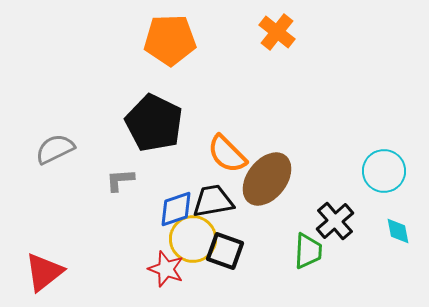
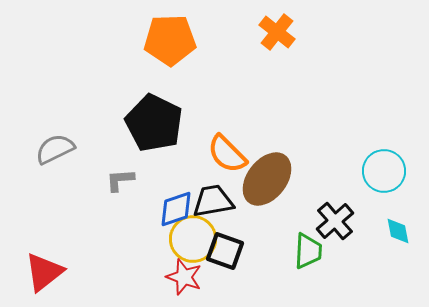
red star: moved 18 px right, 8 px down
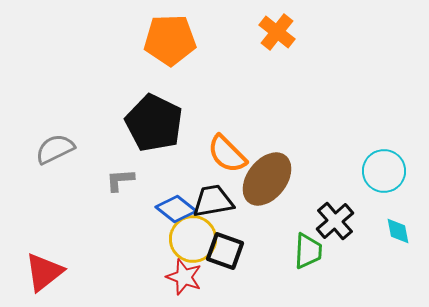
blue diamond: rotated 57 degrees clockwise
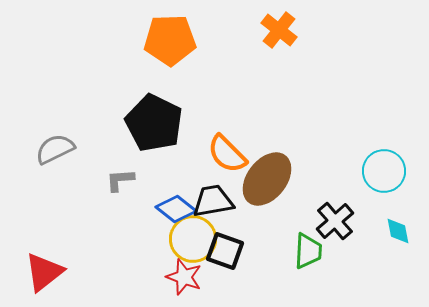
orange cross: moved 2 px right, 2 px up
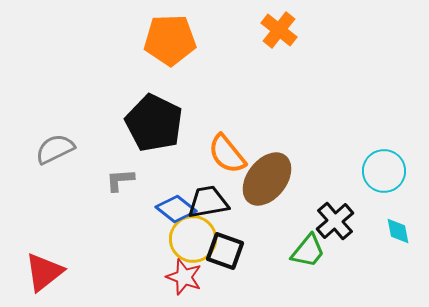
orange semicircle: rotated 6 degrees clockwise
black trapezoid: moved 5 px left, 1 px down
green trapezoid: rotated 36 degrees clockwise
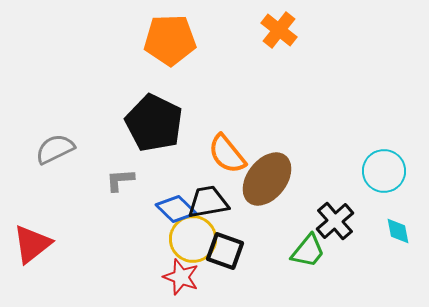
blue diamond: rotated 6 degrees clockwise
red triangle: moved 12 px left, 28 px up
red star: moved 3 px left
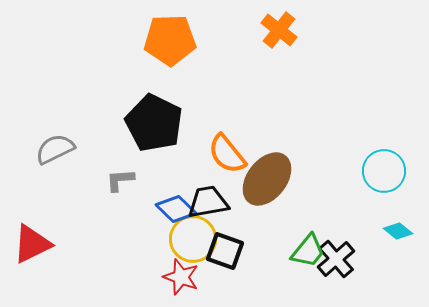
black cross: moved 1 px right, 38 px down
cyan diamond: rotated 40 degrees counterclockwise
red triangle: rotated 12 degrees clockwise
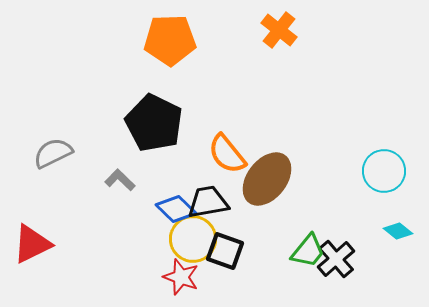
gray semicircle: moved 2 px left, 4 px down
gray L-shape: rotated 48 degrees clockwise
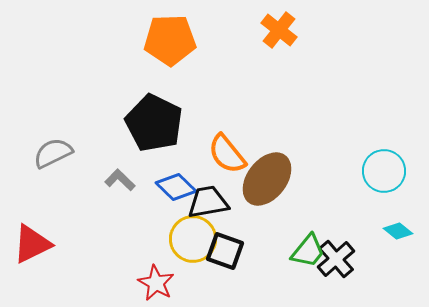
blue diamond: moved 22 px up
red star: moved 25 px left, 6 px down; rotated 9 degrees clockwise
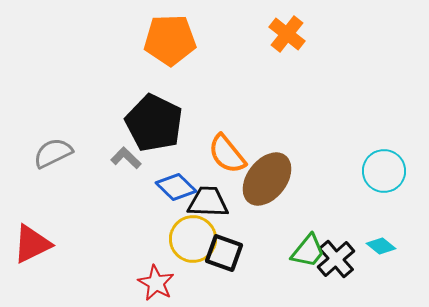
orange cross: moved 8 px right, 4 px down
gray L-shape: moved 6 px right, 22 px up
black trapezoid: rotated 12 degrees clockwise
cyan diamond: moved 17 px left, 15 px down
black square: moved 1 px left, 2 px down
